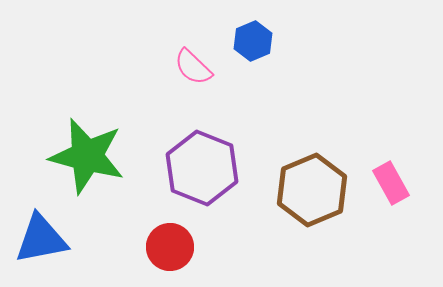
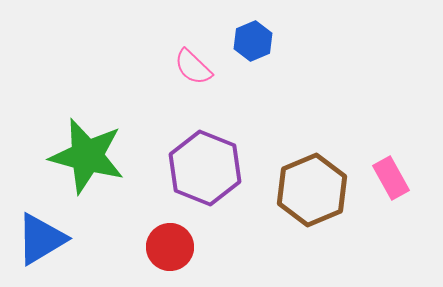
purple hexagon: moved 3 px right
pink rectangle: moved 5 px up
blue triangle: rotated 20 degrees counterclockwise
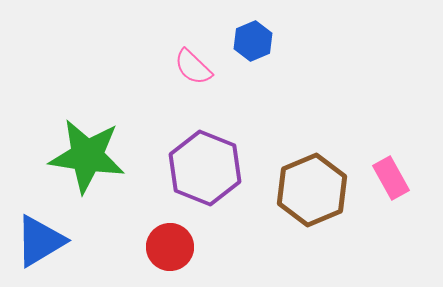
green star: rotated 6 degrees counterclockwise
blue triangle: moved 1 px left, 2 px down
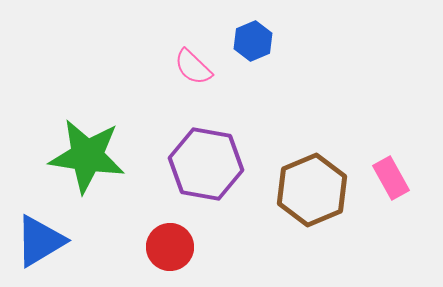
purple hexagon: moved 1 px right, 4 px up; rotated 12 degrees counterclockwise
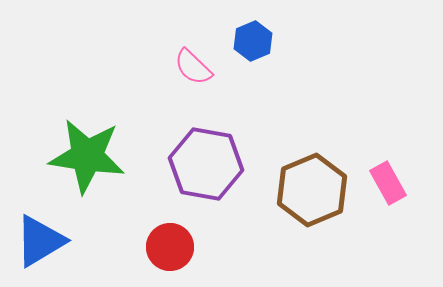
pink rectangle: moved 3 px left, 5 px down
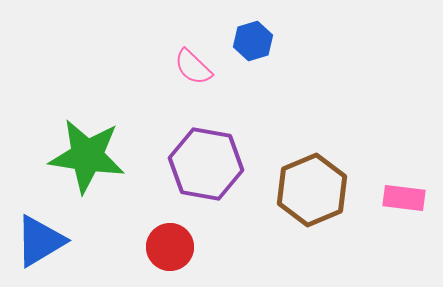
blue hexagon: rotated 6 degrees clockwise
pink rectangle: moved 16 px right, 15 px down; rotated 54 degrees counterclockwise
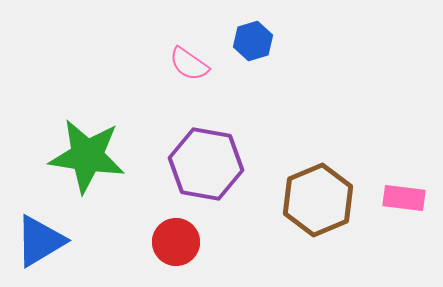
pink semicircle: moved 4 px left, 3 px up; rotated 9 degrees counterclockwise
brown hexagon: moved 6 px right, 10 px down
red circle: moved 6 px right, 5 px up
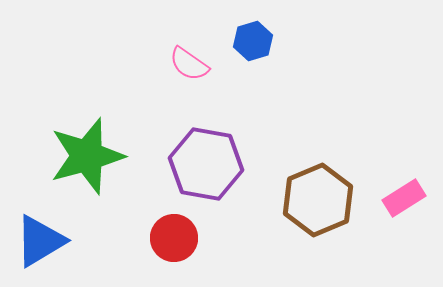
green star: rotated 24 degrees counterclockwise
pink rectangle: rotated 39 degrees counterclockwise
red circle: moved 2 px left, 4 px up
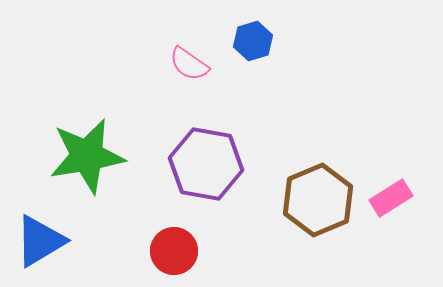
green star: rotated 6 degrees clockwise
pink rectangle: moved 13 px left
red circle: moved 13 px down
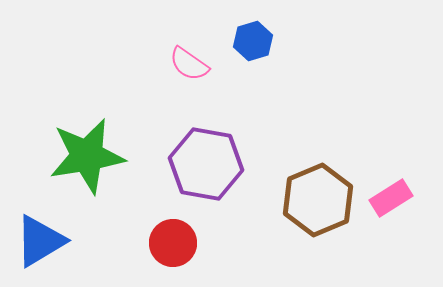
red circle: moved 1 px left, 8 px up
